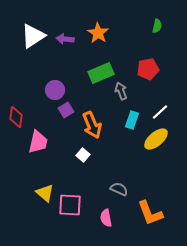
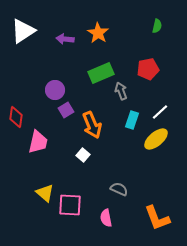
white triangle: moved 10 px left, 5 px up
orange L-shape: moved 7 px right, 5 px down
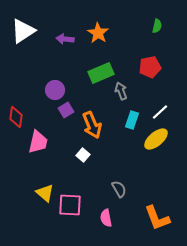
red pentagon: moved 2 px right, 2 px up
gray semicircle: rotated 36 degrees clockwise
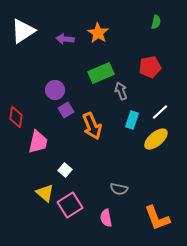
green semicircle: moved 1 px left, 4 px up
orange arrow: moved 1 px down
white square: moved 18 px left, 15 px down
gray semicircle: rotated 132 degrees clockwise
pink square: rotated 35 degrees counterclockwise
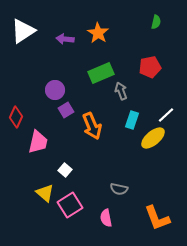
white line: moved 6 px right, 3 px down
red diamond: rotated 15 degrees clockwise
yellow ellipse: moved 3 px left, 1 px up
